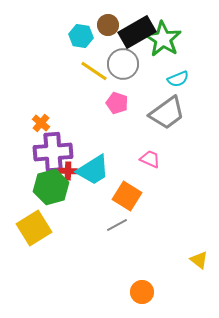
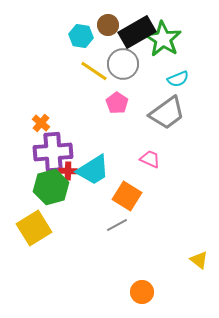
pink pentagon: rotated 15 degrees clockwise
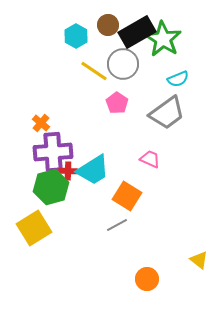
cyan hexagon: moved 5 px left; rotated 20 degrees clockwise
orange circle: moved 5 px right, 13 px up
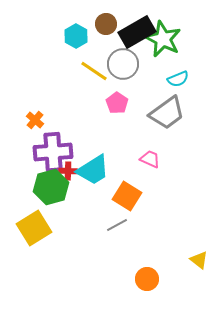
brown circle: moved 2 px left, 1 px up
green star: rotated 6 degrees counterclockwise
orange cross: moved 6 px left, 3 px up
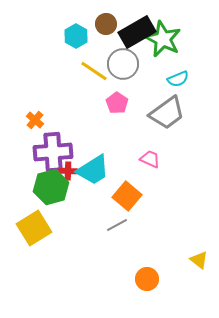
orange square: rotated 8 degrees clockwise
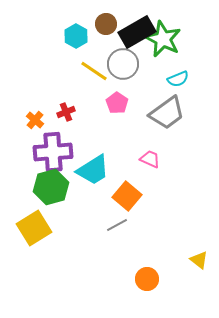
red cross: moved 2 px left, 59 px up; rotated 24 degrees counterclockwise
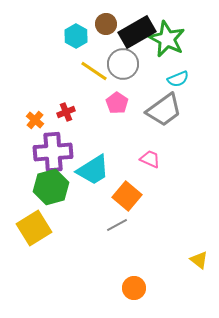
green star: moved 4 px right
gray trapezoid: moved 3 px left, 3 px up
orange circle: moved 13 px left, 9 px down
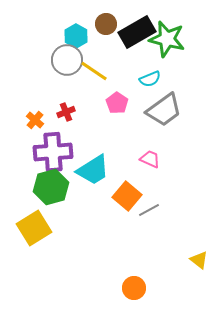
green star: rotated 12 degrees counterclockwise
gray circle: moved 56 px left, 4 px up
cyan semicircle: moved 28 px left
gray line: moved 32 px right, 15 px up
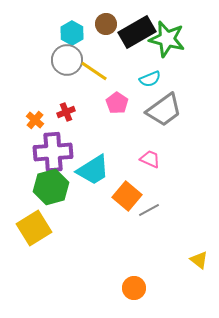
cyan hexagon: moved 4 px left, 3 px up
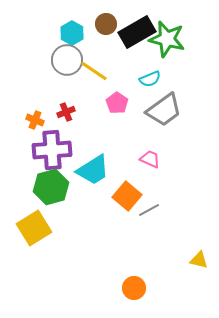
orange cross: rotated 18 degrees counterclockwise
purple cross: moved 1 px left, 2 px up
yellow triangle: rotated 24 degrees counterclockwise
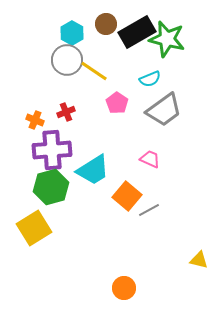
orange circle: moved 10 px left
